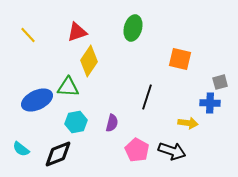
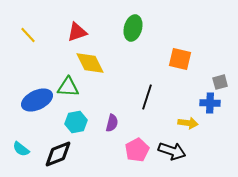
yellow diamond: moved 1 px right, 2 px down; rotated 60 degrees counterclockwise
pink pentagon: rotated 15 degrees clockwise
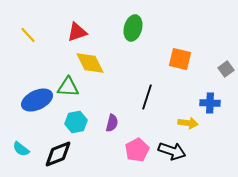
gray square: moved 6 px right, 13 px up; rotated 21 degrees counterclockwise
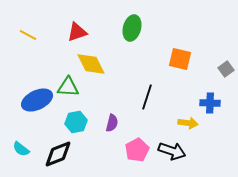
green ellipse: moved 1 px left
yellow line: rotated 18 degrees counterclockwise
yellow diamond: moved 1 px right, 1 px down
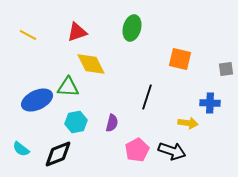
gray square: rotated 28 degrees clockwise
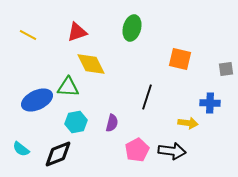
black arrow: rotated 12 degrees counterclockwise
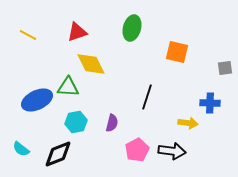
orange square: moved 3 px left, 7 px up
gray square: moved 1 px left, 1 px up
